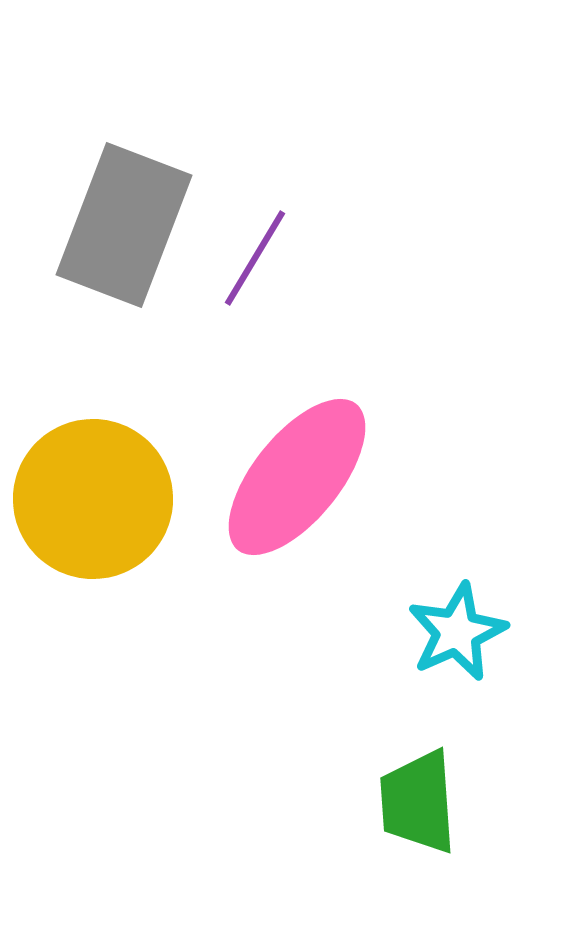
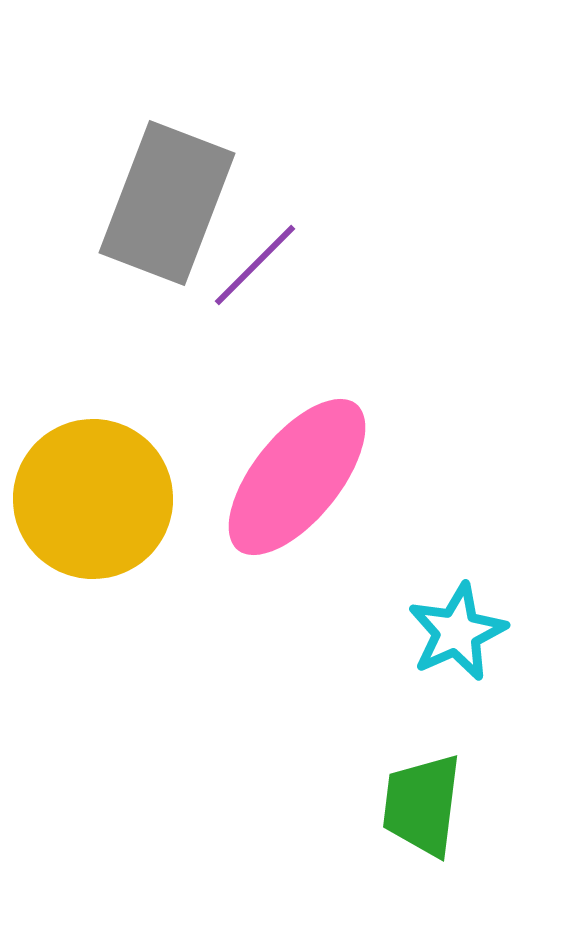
gray rectangle: moved 43 px right, 22 px up
purple line: moved 7 px down; rotated 14 degrees clockwise
green trapezoid: moved 4 px right, 3 px down; rotated 11 degrees clockwise
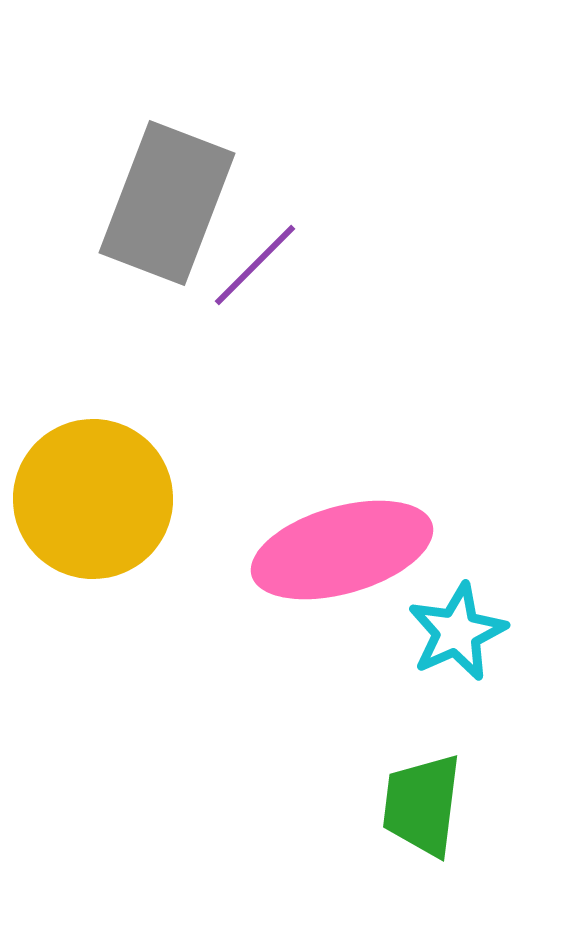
pink ellipse: moved 45 px right, 73 px down; rotated 35 degrees clockwise
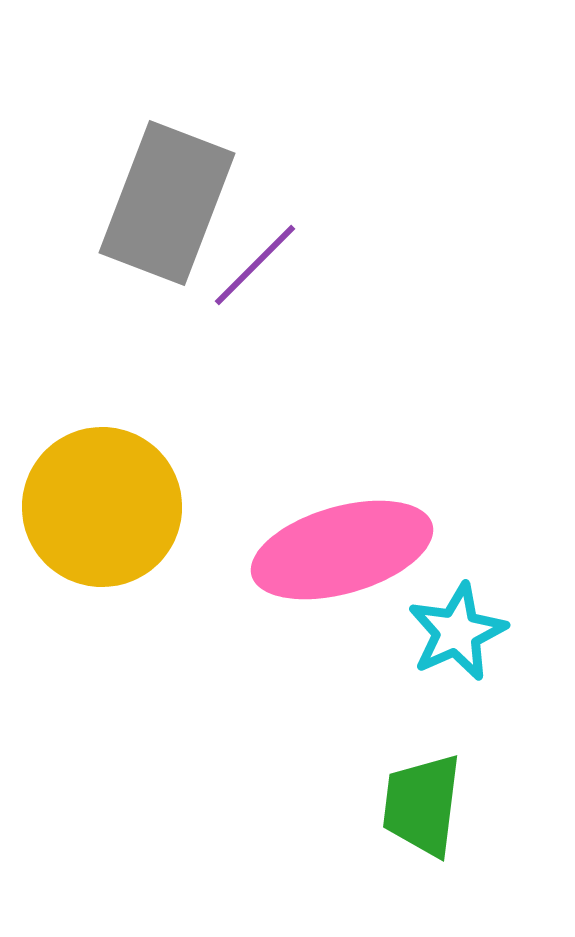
yellow circle: moved 9 px right, 8 px down
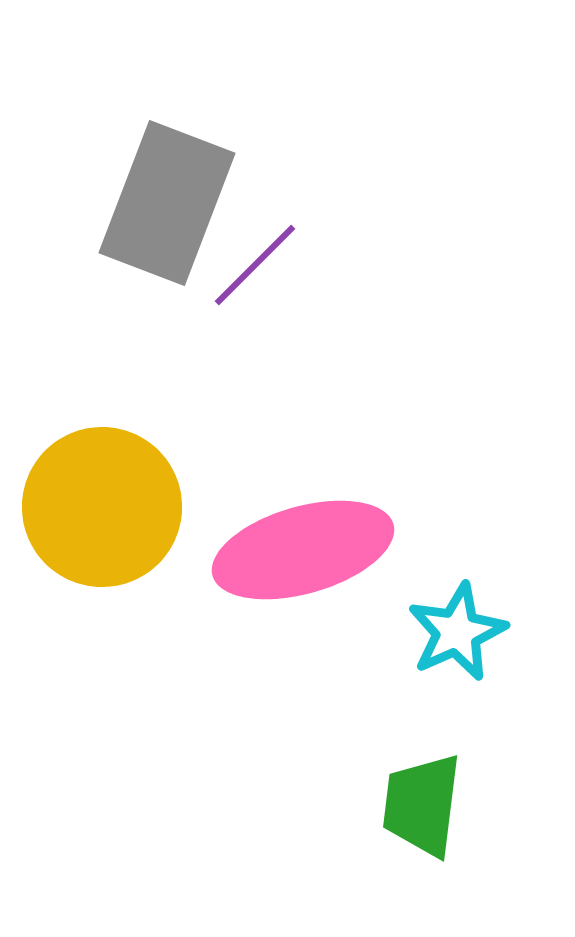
pink ellipse: moved 39 px left
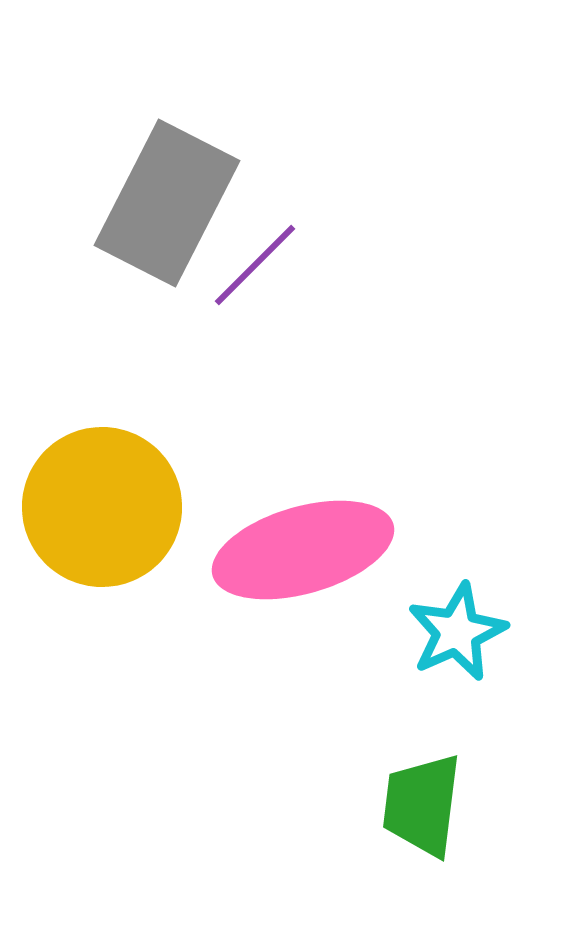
gray rectangle: rotated 6 degrees clockwise
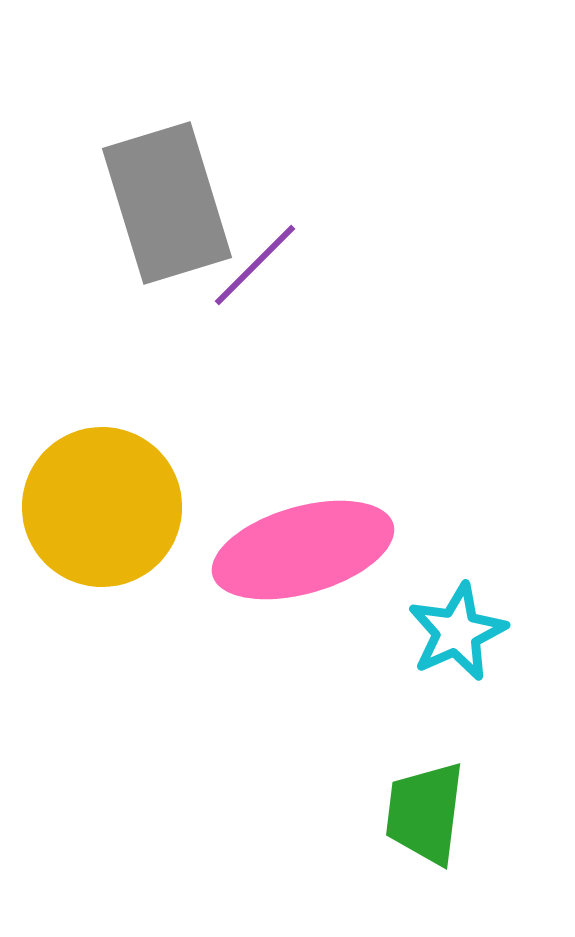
gray rectangle: rotated 44 degrees counterclockwise
green trapezoid: moved 3 px right, 8 px down
